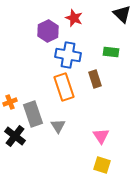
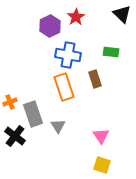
red star: moved 2 px right, 1 px up; rotated 18 degrees clockwise
purple hexagon: moved 2 px right, 5 px up
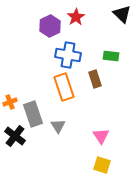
green rectangle: moved 4 px down
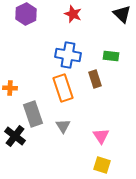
red star: moved 3 px left, 3 px up; rotated 18 degrees counterclockwise
purple hexagon: moved 24 px left, 12 px up
orange rectangle: moved 1 px left, 1 px down
orange cross: moved 14 px up; rotated 24 degrees clockwise
gray triangle: moved 5 px right
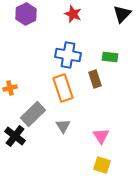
black triangle: rotated 30 degrees clockwise
green rectangle: moved 1 px left, 1 px down
orange cross: rotated 16 degrees counterclockwise
gray rectangle: rotated 65 degrees clockwise
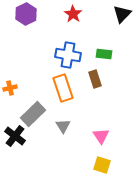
red star: rotated 12 degrees clockwise
green rectangle: moved 6 px left, 3 px up
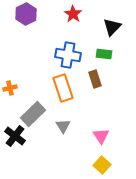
black triangle: moved 10 px left, 13 px down
yellow square: rotated 24 degrees clockwise
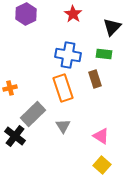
pink triangle: rotated 24 degrees counterclockwise
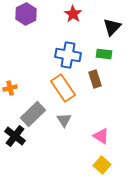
orange rectangle: rotated 16 degrees counterclockwise
gray triangle: moved 1 px right, 6 px up
